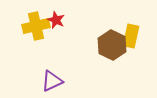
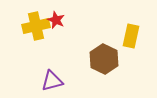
brown hexagon: moved 8 px left, 14 px down
purple triangle: rotated 10 degrees clockwise
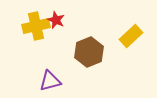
yellow rectangle: rotated 35 degrees clockwise
brown hexagon: moved 15 px left, 7 px up; rotated 12 degrees clockwise
purple triangle: moved 2 px left
